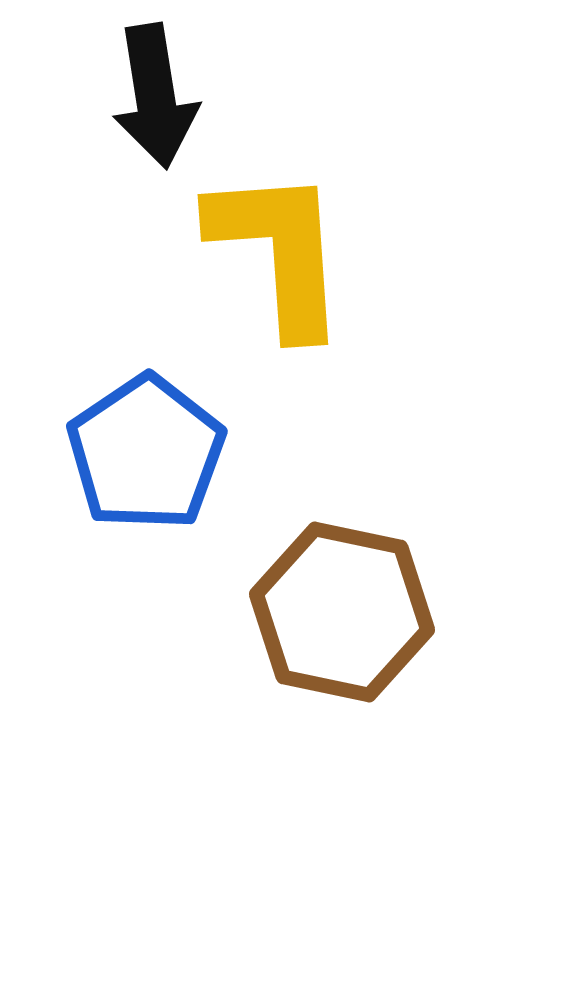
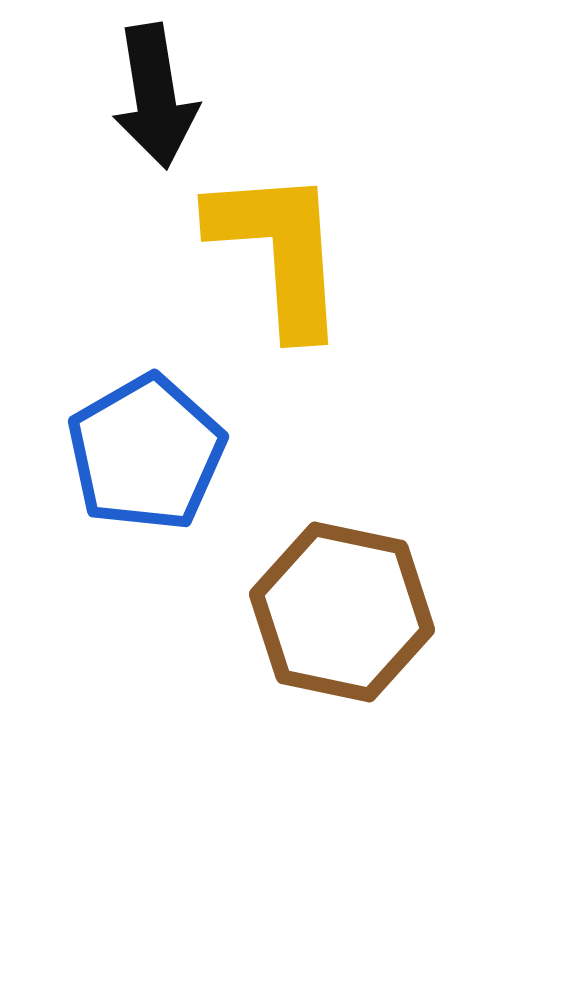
blue pentagon: rotated 4 degrees clockwise
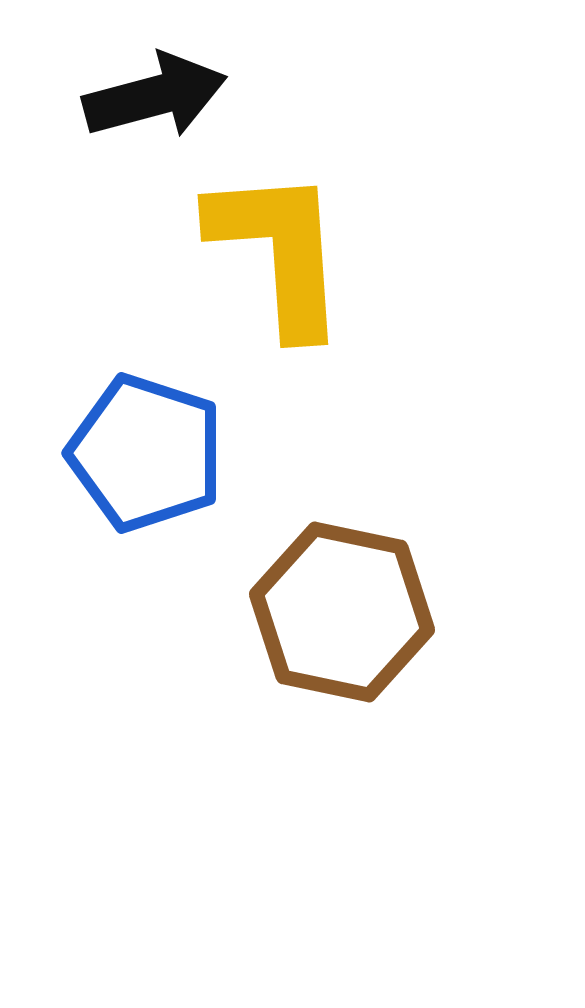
black arrow: rotated 96 degrees counterclockwise
blue pentagon: rotated 24 degrees counterclockwise
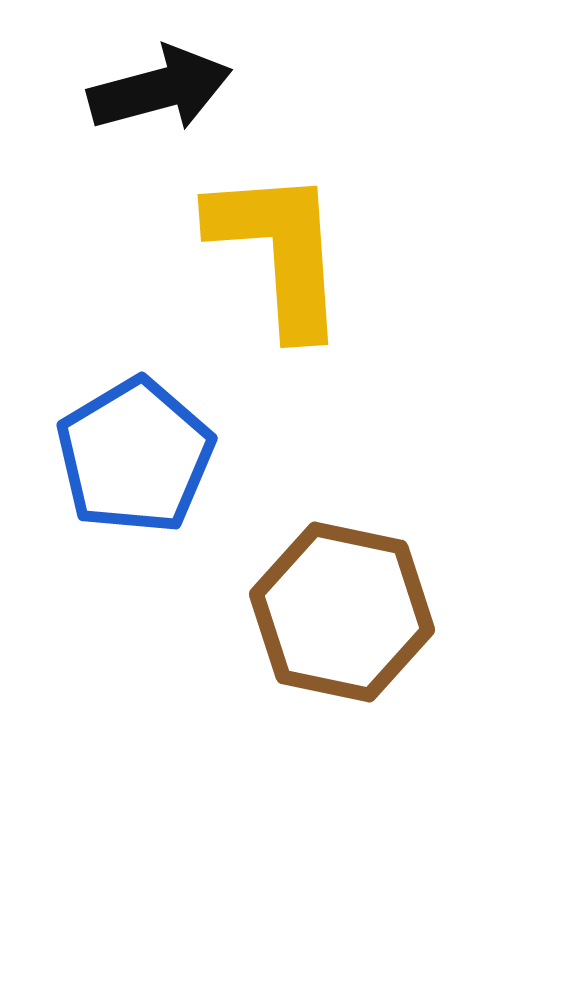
black arrow: moved 5 px right, 7 px up
blue pentagon: moved 11 px left, 3 px down; rotated 23 degrees clockwise
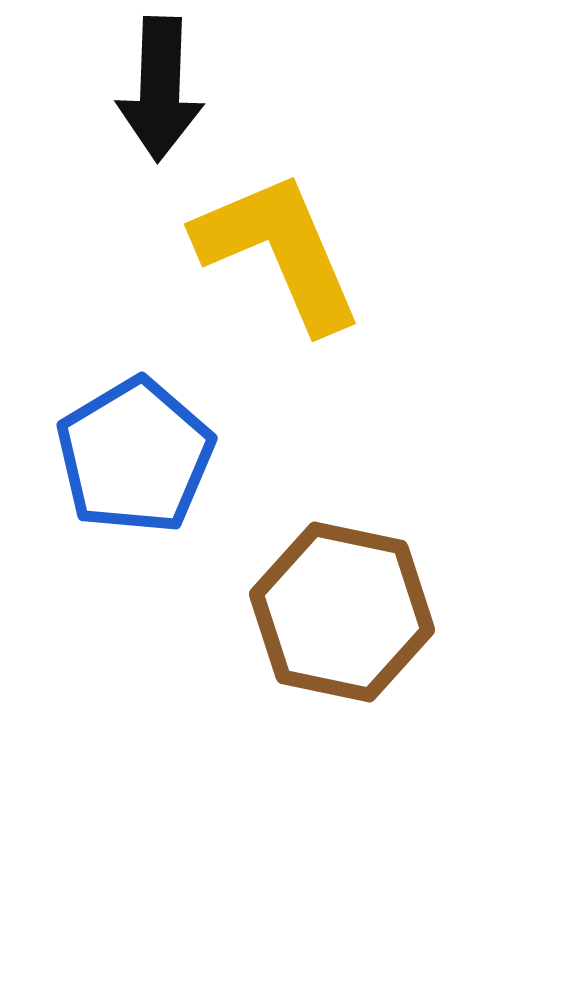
black arrow: rotated 107 degrees clockwise
yellow L-shape: rotated 19 degrees counterclockwise
